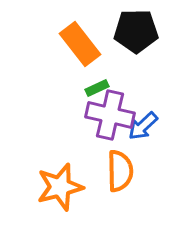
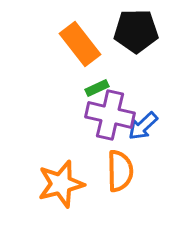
orange star: moved 1 px right, 3 px up
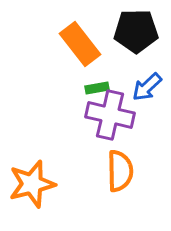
green rectangle: rotated 15 degrees clockwise
blue arrow: moved 4 px right, 39 px up
orange star: moved 29 px left
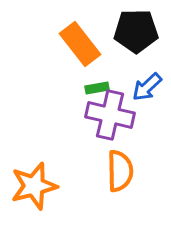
orange star: moved 2 px right, 2 px down
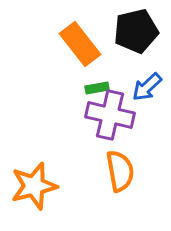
black pentagon: rotated 12 degrees counterclockwise
orange semicircle: rotated 9 degrees counterclockwise
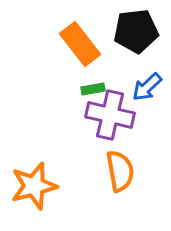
black pentagon: rotated 6 degrees clockwise
green rectangle: moved 4 px left, 1 px down
